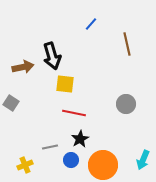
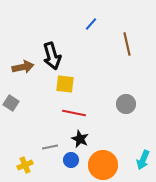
black star: rotated 18 degrees counterclockwise
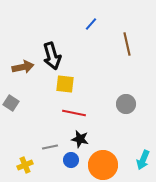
black star: rotated 12 degrees counterclockwise
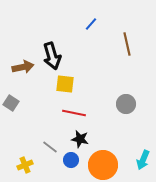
gray line: rotated 49 degrees clockwise
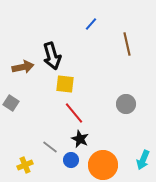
red line: rotated 40 degrees clockwise
black star: rotated 12 degrees clockwise
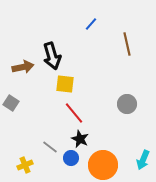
gray circle: moved 1 px right
blue circle: moved 2 px up
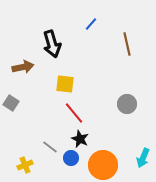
black arrow: moved 12 px up
cyan arrow: moved 2 px up
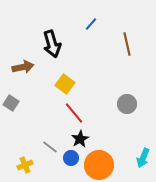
yellow square: rotated 30 degrees clockwise
black star: rotated 18 degrees clockwise
orange circle: moved 4 px left
